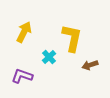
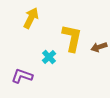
yellow arrow: moved 7 px right, 14 px up
brown arrow: moved 9 px right, 18 px up
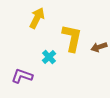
yellow arrow: moved 6 px right
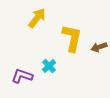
yellow arrow: rotated 10 degrees clockwise
cyan cross: moved 9 px down
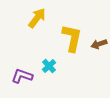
brown arrow: moved 3 px up
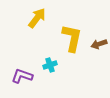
cyan cross: moved 1 px right, 1 px up; rotated 24 degrees clockwise
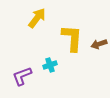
yellow L-shape: rotated 8 degrees counterclockwise
purple L-shape: rotated 40 degrees counterclockwise
